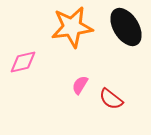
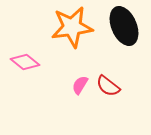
black ellipse: moved 2 px left, 1 px up; rotated 9 degrees clockwise
pink diamond: moved 2 px right; rotated 52 degrees clockwise
red semicircle: moved 3 px left, 13 px up
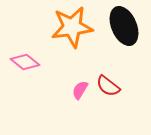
pink semicircle: moved 5 px down
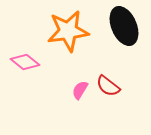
orange star: moved 4 px left, 4 px down
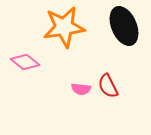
orange star: moved 4 px left, 4 px up
red semicircle: rotated 25 degrees clockwise
pink semicircle: moved 1 px right, 1 px up; rotated 114 degrees counterclockwise
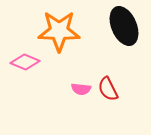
orange star: moved 5 px left, 4 px down; rotated 9 degrees clockwise
pink diamond: rotated 16 degrees counterclockwise
red semicircle: moved 3 px down
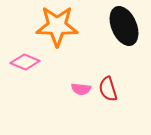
orange star: moved 2 px left, 5 px up
red semicircle: rotated 10 degrees clockwise
